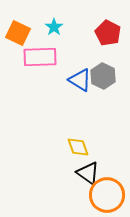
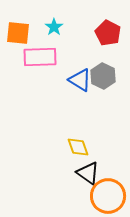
orange square: rotated 20 degrees counterclockwise
orange circle: moved 1 px right, 1 px down
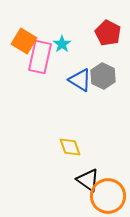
cyan star: moved 8 px right, 17 px down
orange square: moved 6 px right, 8 px down; rotated 25 degrees clockwise
pink rectangle: rotated 76 degrees counterclockwise
yellow diamond: moved 8 px left
black triangle: moved 7 px down
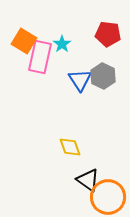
red pentagon: moved 1 px down; rotated 20 degrees counterclockwise
blue triangle: rotated 25 degrees clockwise
orange circle: moved 1 px down
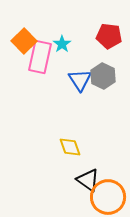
red pentagon: moved 1 px right, 2 px down
orange square: rotated 15 degrees clockwise
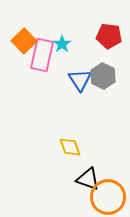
pink rectangle: moved 2 px right, 2 px up
black triangle: moved 1 px up; rotated 15 degrees counterclockwise
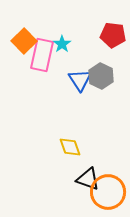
red pentagon: moved 4 px right, 1 px up
gray hexagon: moved 2 px left
orange circle: moved 5 px up
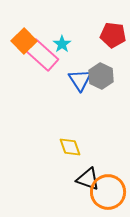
pink rectangle: rotated 60 degrees counterclockwise
